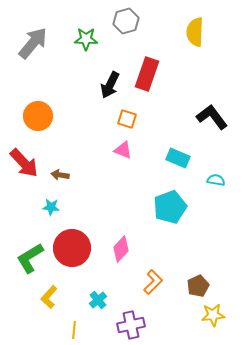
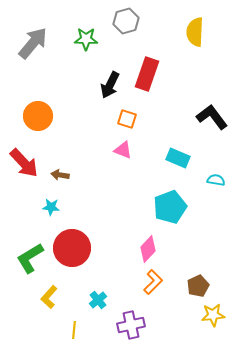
pink diamond: moved 27 px right
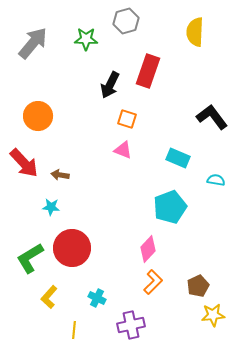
red rectangle: moved 1 px right, 3 px up
cyan cross: moved 1 px left, 2 px up; rotated 24 degrees counterclockwise
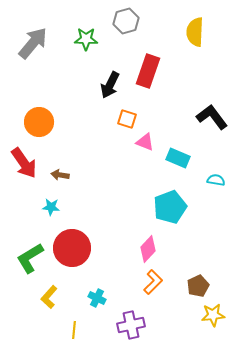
orange circle: moved 1 px right, 6 px down
pink triangle: moved 22 px right, 8 px up
red arrow: rotated 8 degrees clockwise
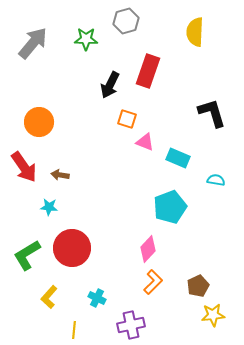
black L-shape: moved 4 px up; rotated 20 degrees clockwise
red arrow: moved 4 px down
cyan star: moved 2 px left
green L-shape: moved 3 px left, 3 px up
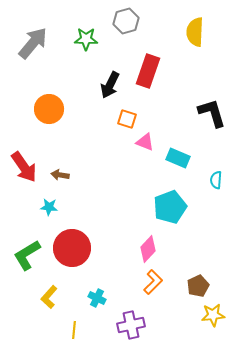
orange circle: moved 10 px right, 13 px up
cyan semicircle: rotated 96 degrees counterclockwise
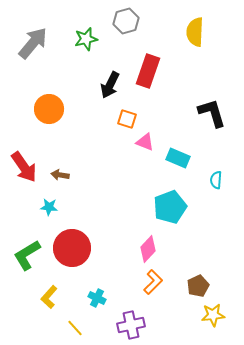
green star: rotated 15 degrees counterclockwise
yellow line: moved 1 px right, 2 px up; rotated 48 degrees counterclockwise
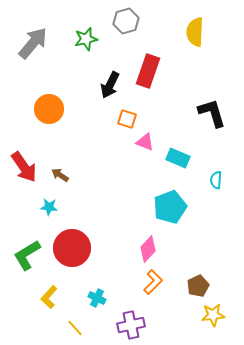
brown arrow: rotated 24 degrees clockwise
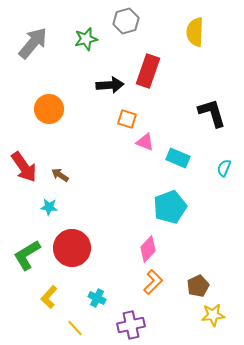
black arrow: rotated 120 degrees counterclockwise
cyan semicircle: moved 8 px right, 12 px up; rotated 18 degrees clockwise
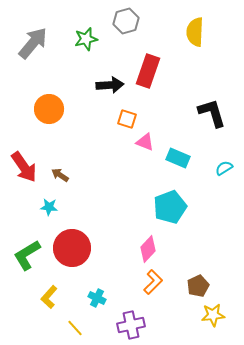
cyan semicircle: rotated 36 degrees clockwise
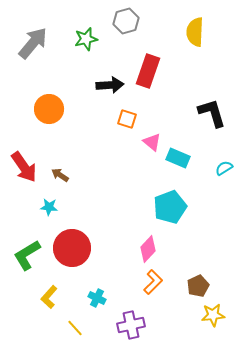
pink triangle: moved 7 px right; rotated 18 degrees clockwise
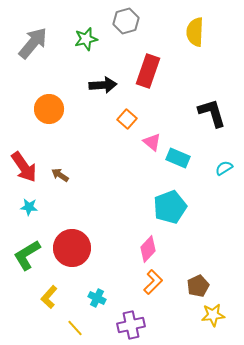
black arrow: moved 7 px left
orange square: rotated 24 degrees clockwise
cyan star: moved 20 px left
